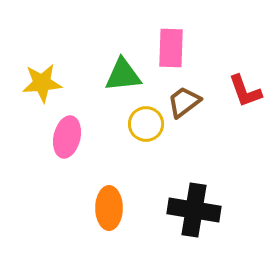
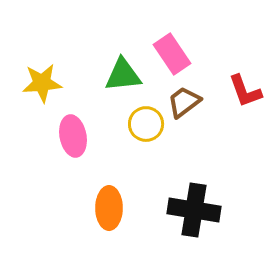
pink rectangle: moved 1 px right, 6 px down; rotated 36 degrees counterclockwise
pink ellipse: moved 6 px right, 1 px up; rotated 24 degrees counterclockwise
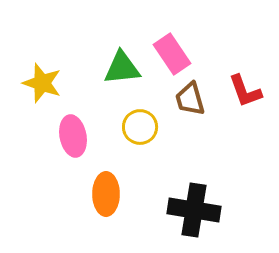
green triangle: moved 1 px left, 7 px up
yellow star: rotated 24 degrees clockwise
brown trapezoid: moved 6 px right, 3 px up; rotated 69 degrees counterclockwise
yellow circle: moved 6 px left, 3 px down
orange ellipse: moved 3 px left, 14 px up
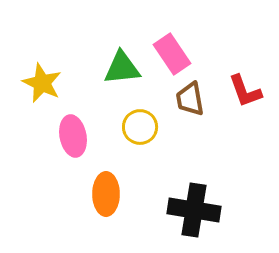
yellow star: rotated 6 degrees clockwise
brown trapezoid: rotated 6 degrees clockwise
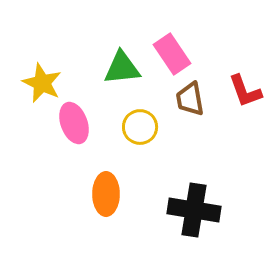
pink ellipse: moved 1 px right, 13 px up; rotated 9 degrees counterclockwise
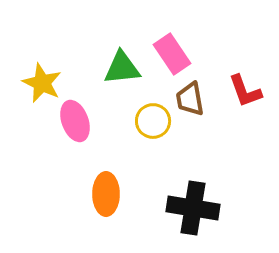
pink ellipse: moved 1 px right, 2 px up
yellow circle: moved 13 px right, 6 px up
black cross: moved 1 px left, 2 px up
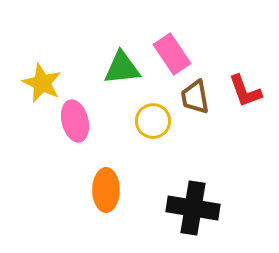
brown trapezoid: moved 5 px right, 2 px up
pink ellipse: rotated 6 degrees clockwise
orange ellipse: moved 4 px up
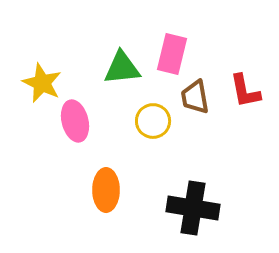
pink rectangle: rotated 48 degrees clockwise
red L-shape: rotated 9 degrees clockwise
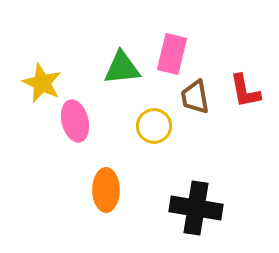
yellow circle: moved 1 px right, 5 px down
black cross: moved 3 px right
